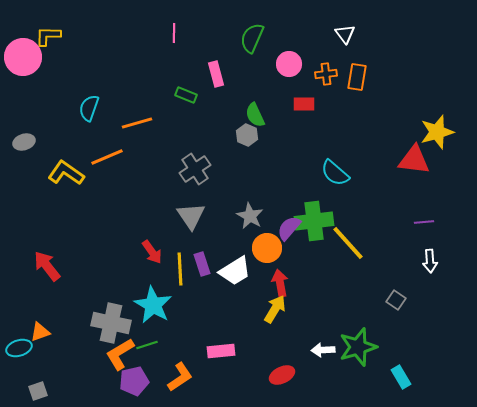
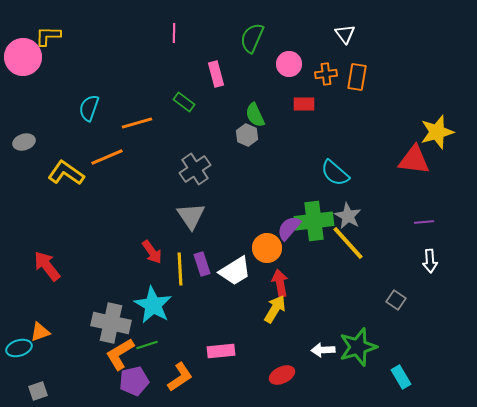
green rectangle at (186, 95): moved 2 px left, 7 px down; rotated 15 degrees clockwise
gray star at (250, 216): moved 98 px right
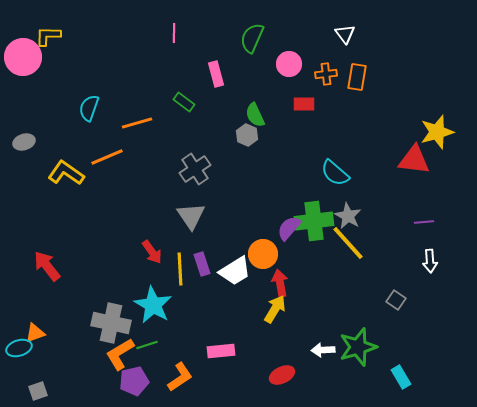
orange circle at (267, 248): moved 4 px left, 6 px down
orange triangle at (40, 332): moved 5 px left, 1 px down
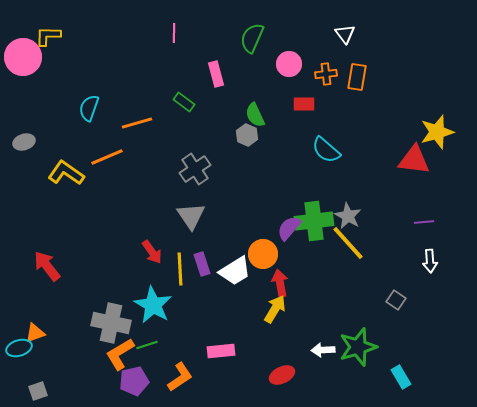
cyan semicircle at (335, 173): moved 9 px left, 23 px up
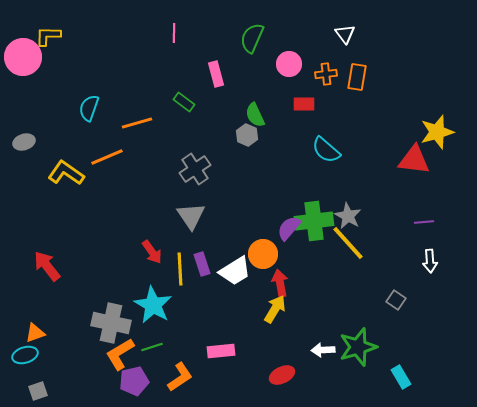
green line at (147, 345): moved 5 px right, 2 px down
cyan ellipse at (19, 348): moved 6 px right, 7 px down
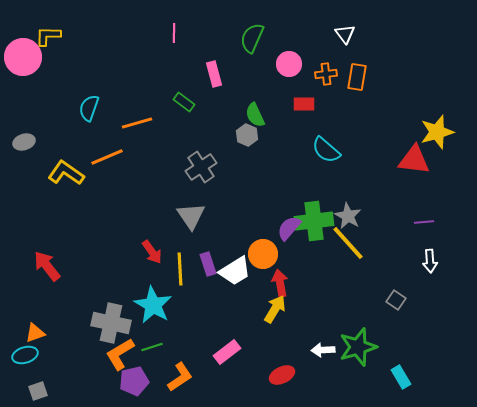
pink rectangle at (216, 74): moved 2 px left
gray cross at (195, 169): moved 6 px right, 2 px up
purple rectangle at (202, 264): moved 6 px right
pink rectangle at (221, 351): moved 6 px right, 1 px down; rotated 32 degrees counterclockwise
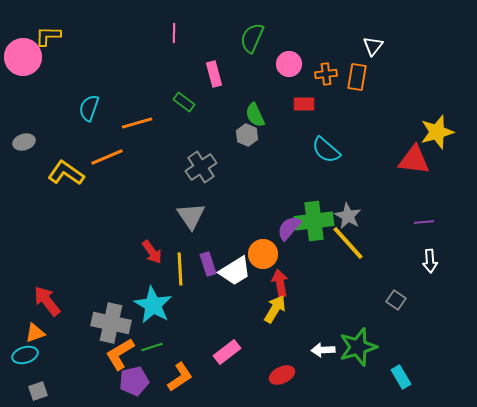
white triangle at (345, 34): moved 28 px right, 12 px down; rotated 15 degrees clockwise
red arrow at (47, 266): moved 35 px down
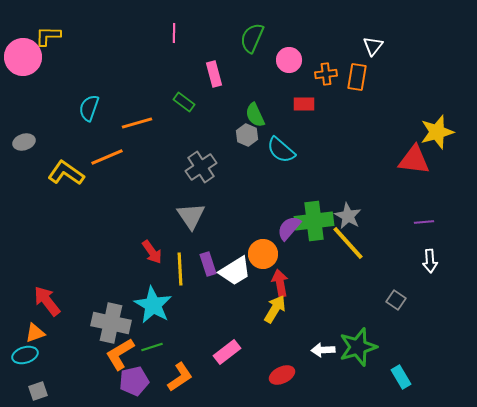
pink circle at (289, 64): moved 4 px up
cyan semicircle at (326, 150): moved 45 px left
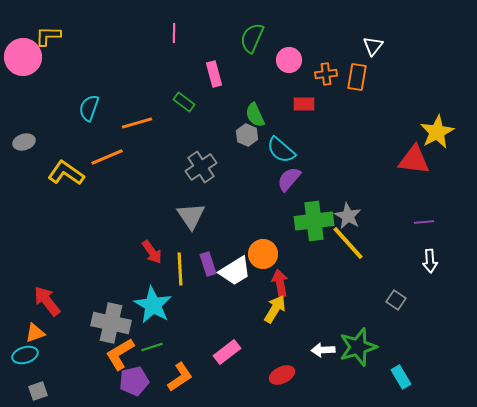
yellow star at (437, 132): rotated 12 degrees counterclockwise
purple semicircle at (289, 228): moved 49 px up
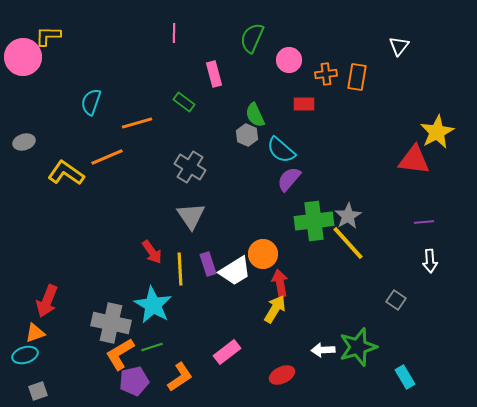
white triangle at (373, 46): moved 26 px right
cyan semicircle at (89, 108): moved 2 px right, 6 px up
gray cross at (201, 167): moved 11 px left; rotated 24 degrees counterclockwise
gray star at (348, 216): rotated 12 degrees clockwise
red arrow at (47, 301): rotated 120 degrees counterclockwise
cyan rectangle at (401, 377): moved 4 px right
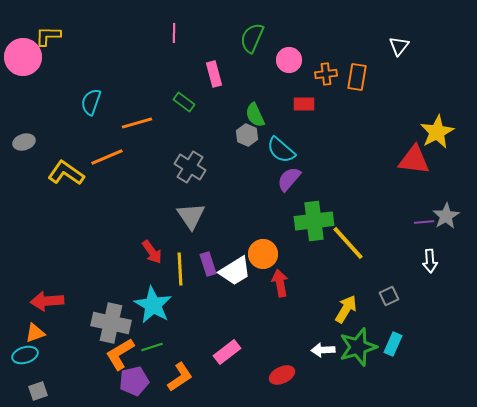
gray star at (348, 216): moved 98 px right
gray square at (396, 300): moved 7 px left, 4 px up; rotated 30 degrees clockwise
red arrow at (47, 301): rotated 64 degrees clockwise
yellow arrow at (275, 309): moved 71 px right
cyan rectangle at (405, 377): moved 12 px left, 33 px up; rotated 55 degrees clockwise
